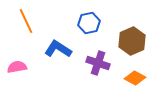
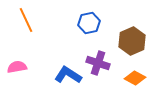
orange line: moved 1 px up
blue L-shape: moved 10 px right, 26 px down
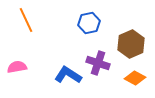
brown hexagon: moved 1 px left, 3 px down
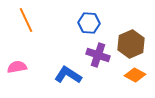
blue hexagon: rotated 15 degrees clockwise
purple cross: moved 8 px up
orange diamond: moved 3 px up
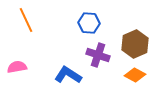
brown hexagon: moved 4 px right
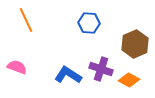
purple cross: moved 3 px right, 14 px down
pink semicircle: rotated 30 degrees clockwise
orange diamond: moved 6 px left, 5 px down
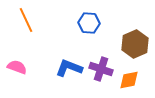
blue L-shape: moved 1 px right, 7 px up; rotated 12 degrees counterclockwise
orange diamond: rotated 40 degrees counterclockwise
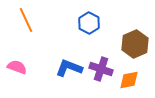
blue hexagon: rotated 25 degrees clockwise
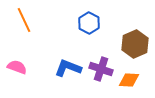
orange line: moved 2 px left
blue L-shape: moved 1 px left
orange diamond: rotated 15 degrees clockwise
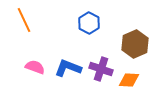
pink semicircle: moved 18 px right
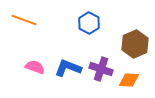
orange line: rotated 45 degrees counterclockwise
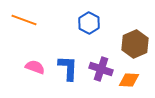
blue L-shape: rotated 72 degrees clockwise
